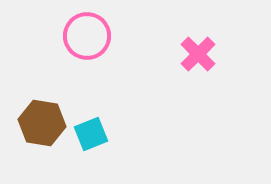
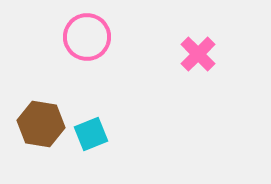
pink circle: moved 1 px down
brown hexagon: moved 1 px left, 1 px down
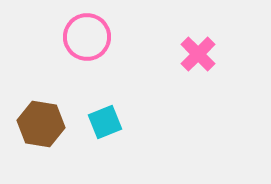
cyan square: moved 14 px right, 12 px up
